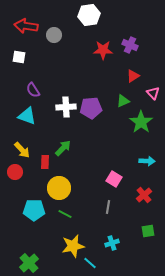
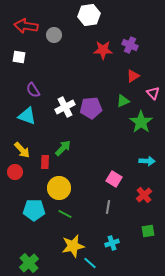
white cross: moved 1 px left; rotated 24 degrees counterclockwise
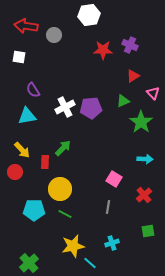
cyan triangle: rotated 30 degrees counterclockwise
cyan arrow: moved 2 px left, 2 px up
yellow circle: moved 1 px right, 1 px down
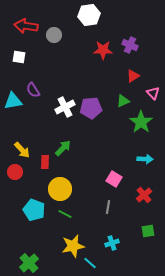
cyan triangle: moved 14 px left, 15 px up
cyan pentagon: rotated 20 degrees clockwise
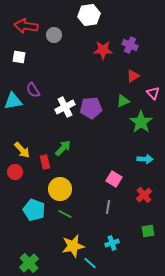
red rectangle: rotated 16 degrees counterclockwise
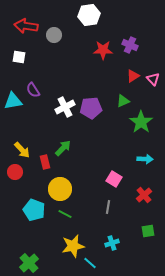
pink triangle: moved 14 px up
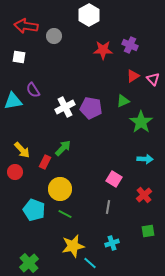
white hexagon: rotated 20 degrees counterclockwise
gray circle: moved 1 px down
purple pentagon: rotated 15 degrees clockwise
red rectangle: rotated 40 degrees clockwise
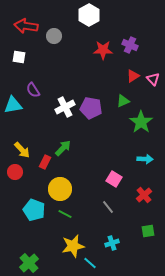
cyan triangle: moved 4 px down
gray line: rotated 48 degrees counterclockwise
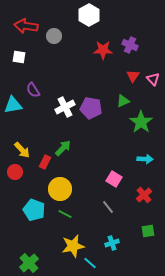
red triangle: rotated 24 degrees counterclockwise
